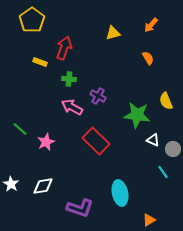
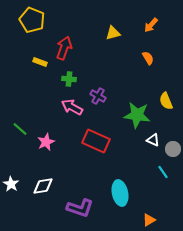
yellow pentagon: rotated 15 degrees counterclockwise
red rectangle: rotated 20 degrees counterclockwise
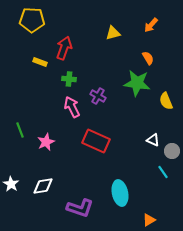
yellow pentagon: rotated 20 degrees counterclockwise
pink arrow: rotated 35 degrees clockwise
green star: moved 32 px up
green line: moved 1 px down; rotated 28 degrees clockwise
gray circle: moved 1 px left, 2 px down
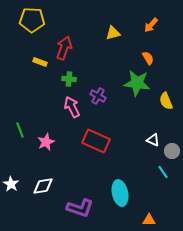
orange triangle: rotated 32 degrees clockwise
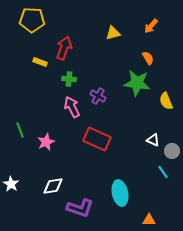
orange arrow: moved 1 px down
red rectangle: moved 1 px right, 2 px up
white diamond: moved 10 px right
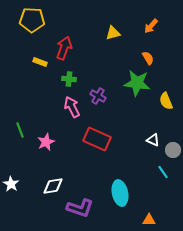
gray circle: moved 1 px right, 1 px up
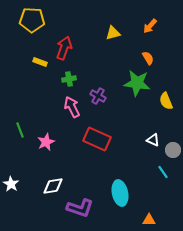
orange arrow: moved 1 px left
green cross: rotated 16 degrees counterclockwise
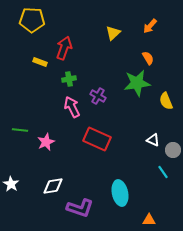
yellow triangle: rotated 28 degrees counterclockwise
green star: rotated 16 degrees counterclockwise
green line: rotated 63 degrees counterclockwise
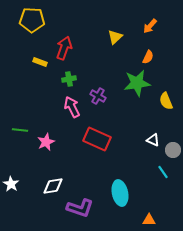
yellow triangle: moved 2 px right, 4 px down
orange semicircle: moved 1 px up; rotated 56 degrees clockwise
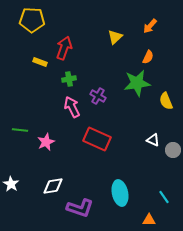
cyan line: moved 1 px right, 25 px down
